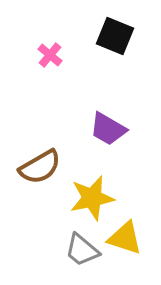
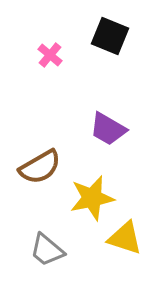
black square: moved 5 px left
gray trapezoid: moved 35 px left
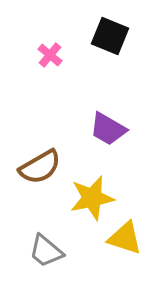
gray trapezoid: moved 1 px left, 1 px down
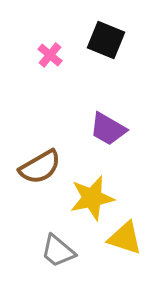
black square: moved 4 px left, 4 px down
gray trapezoid: moved 12 px right
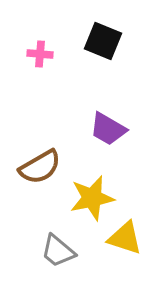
black square: moved 3 px left, 1 px down
pink cross: moved 10 px left, 1 px up; rotated 35 degrees counterclockwise
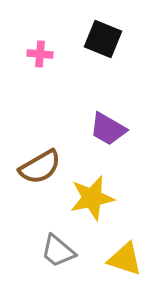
black square: moved 2 px up
yellow triangle: moved 21 px down
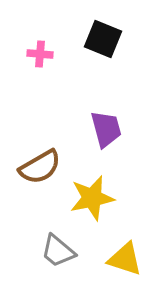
purple trapezoid: moved 2 px left; rotated 135 degrees counterclockwise
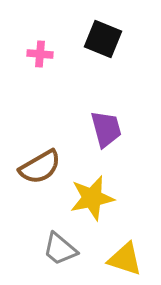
gray trapezoid: moved 2 px right, 2 px up
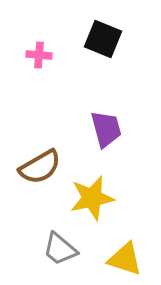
pink cross: moved 1 px left, 1 px down
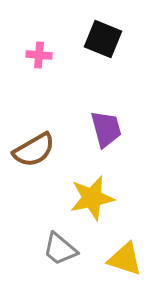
brown semicircle: moved 6 px left, 17 px up
